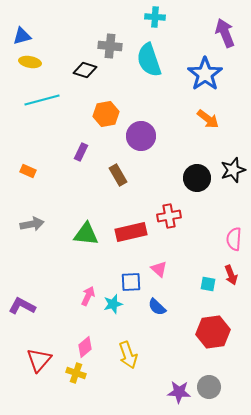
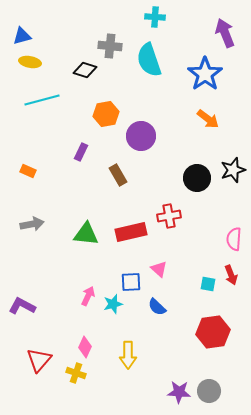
pink diamond: rotated 25 degrees counterclockwise
yellow arrow: rotated 20 degrees clockwise
gray circle: moved 4 px down
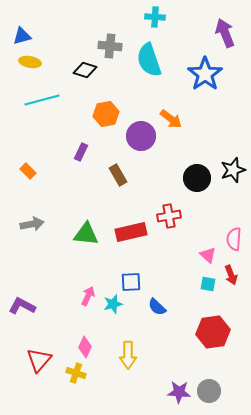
orange arrow: moved 37 px left
orange rectangle: rotated 21 degrees clockwise
pink triangle: moved 49 px right, 14 px up
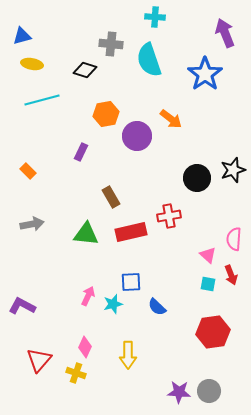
gray cross: moved 1 px right, 2 px up
yellow ellipse: moved 2 px right, 2 px down
purple circle: moved 4 px left
brown rectangle: moved 7 px left, 22 px down
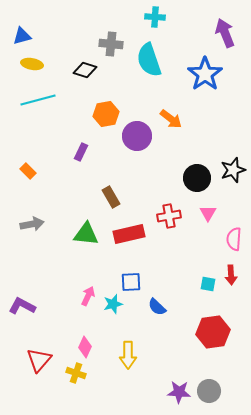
cyan line: moved 4 px left
red rectangle: moved 2 px left, 2 px down
pink triangle: moved 42 px up; rotated 18 degrees clockwise
red arrow: rotated 18 degrees clockwise
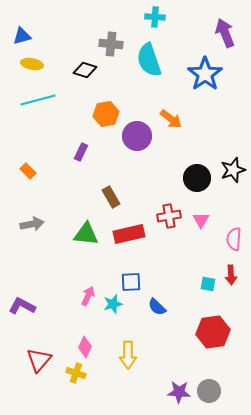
pink triangle: moved 7 px left, 7 px down
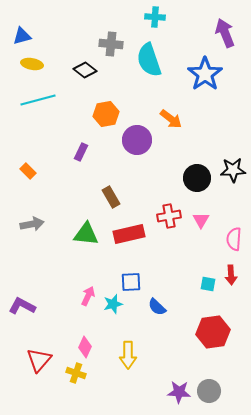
black diamond: rotated 20 degrees clockwise
purple circle: moved 4 px down
black star: rotated 15 degrees clockwise
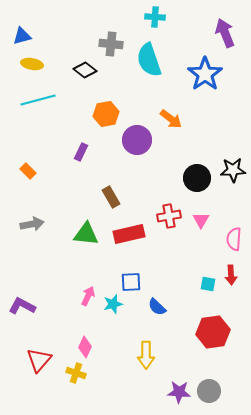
yellow arrow: moved 18 px right
